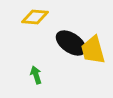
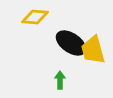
green arrow: moved 24 px right, 5 px down; rotated 18 degrees clockwise
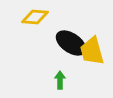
yellow trapezoid: moved 1 px left, 1 px down
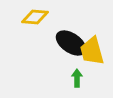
green arrow: moved 17 px right, 2 px up
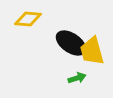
yellow diamond: moved 7 px left, 2 px down
green arrow: rotated 72 degrees clockwise
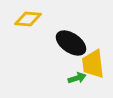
yellow trapezoid: moved 1 px right, 13 px down; rotated 8 degrees clockwise
